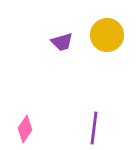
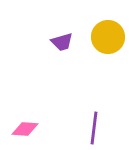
yellow circle: moved 1 px right, 2 px down
pink diamond: rotated 60 degrees clockwise
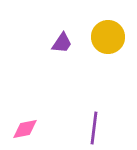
purple trapezoid: moved 1 px down; rotated 40 degrees counterclockwise
pink diamond: rotated 16 degrees counterclockwise
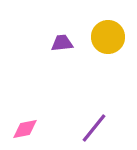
purple trapezoid: rotated 130 degrees counterclockwise
purple line: rotated 32 degrees clockwise
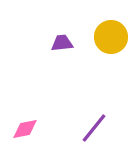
yellow circle: moved 3 px right
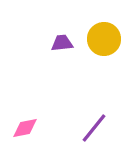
yellow circle: moved 7 px left, 2 px down
pink diamond: moved 1 px up
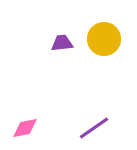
purple line: rotated 16 degrees clockwise
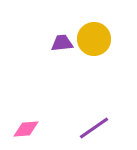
yellow circle: moved 10 px left
pink diamond: moved 1 px right, 1 px down; rotated 8 degrees clockwise
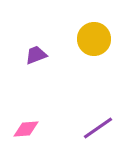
purple trapezoid: moved 26 px left, 12 px down; rotated 15 degrees counterclockwise
purple line: moved 4 px right
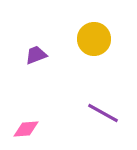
purple line: moved 5 px right, 15 px up; rotated 64 degrees clockwise
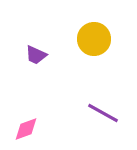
purple trapezoid: rotated 135 degrees counterclockwise
pink diamond: rotated 16 degrees counterclockwise
